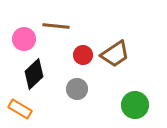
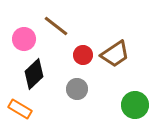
brown line: rotated 32 degrees clockwise
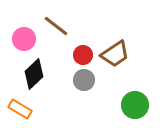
gray circle: moved 7 px right, 9 px up
